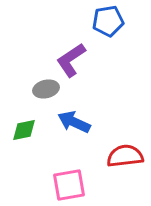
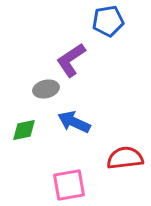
red semicircle: moved 2 px down
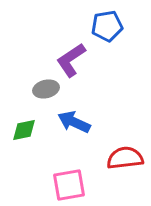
blue pentagon: moved 1 px left, 5 px down
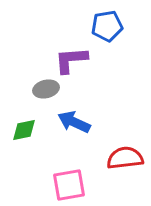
purple L-shape: rotated 30 degrees clockwise
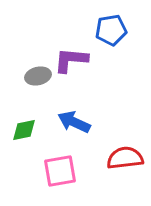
blue pentagon: moved 4 px right, 4 px down
purple L-shape: rotated 9 degrees clockwise
gray ellipse: moved 8 px left, 13 px up
pink square: moved 9 px left, 14 px up
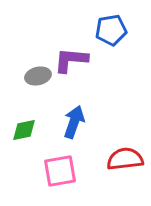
blue arrow: rotated 84 degrees clockwise
red semicircle: moved 1 px down
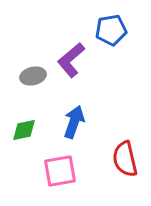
purple L-shape: rotated 45 degrees counterclockwise
gray ellipse: moved 5 px left
red semicircle: rotated 96 degrees counterclockwise
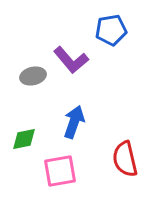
purple L-shape: rotated 90 degrees counterclockwise
green diamond: moved 9 px down
